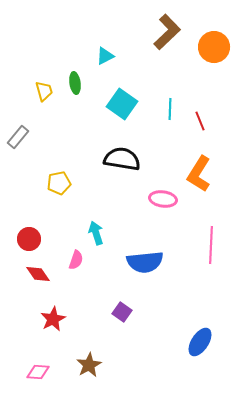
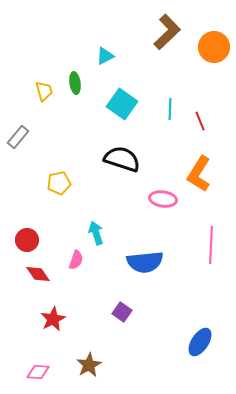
black semicircle: rotated 9 degrees clockwise
red circle: moved 2 px left, 1 px down
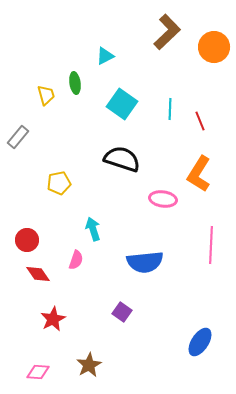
yellow trapezoid: moved 2 px right, 4 px down
cyan arrow: moved 3 px left, 4 px up
